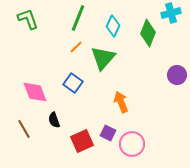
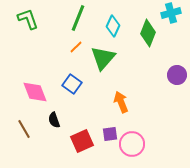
blue square: moved 1 px left, 1 px down
purple square: moved 2 px right, 1 px down; rotated 35 degrees counterclockwise
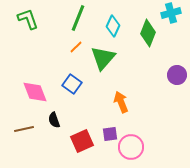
brown line: rotated 72 degrees counterclockwise
pink circle: moved 1 px left, 3 px down
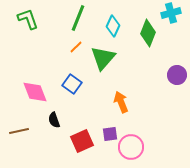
brown line: moved 5 px left, 2 px down
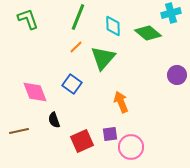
green line: moved 1 px up
cyan diamond: rotated 25 degrees counterclockwise
green diamond: rotated 72 degrees counterclockwise
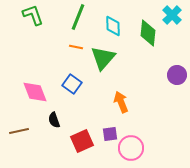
cyan cross: moved 1 px right, 2 px down; rotated 30 degrees counterclockwise
green L-shape: moved 5 px right, 4 px up
green diamond: rotated 56 degrees clockwise
orange line: rotated 56 degrees clockwise
pink circle: moved 1 px down
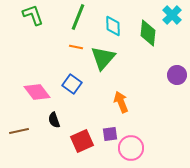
pink diamond: moved 2 px right; rotated 16 degrees counterclockwise
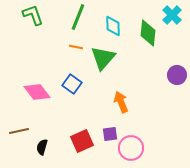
black semicircle: moved 12 px left, 27 px down; rotated 35 degrees clockwise
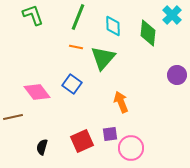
brown line: moved 6 px left, 14 px up
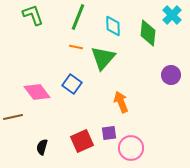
purple circle: moved 6 px left
purple square: moved 1 px left, 1 px up
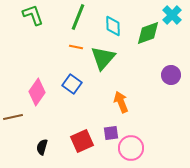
green diamond: rotated 64 degrees clockwise
pink diamond: rotated 72 degrees clockwise
purple square: moved 2 px right
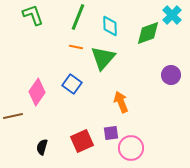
cyan diamond: moved 3 px left
brown line: moved 1 px up
